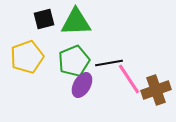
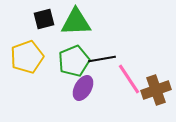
black line: moved 7 px left, 4 px up
purple ellipse: moved 1 px right, 3 px down
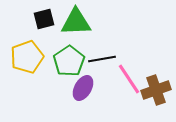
green pentagon: moved 5 px left; rotated 12 degrees counterclockwise
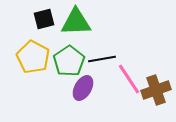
yellow pentagon: moved 6 px right; rotated 24 degrees counterclockwise
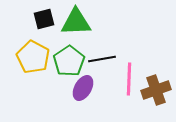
pink line: rotated 36 degrees clockwise
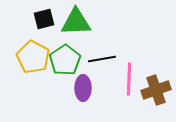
green pentagon: moved 4 px left, 1 px up
purple ellipse: rotated 30 degrees counterclockwise
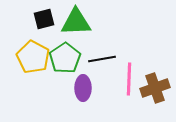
green pentagon: moved 2 px up
brown cross: moved 1 px left, 2 px up
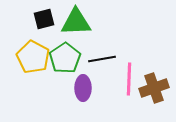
brown cross: moved 1 px left
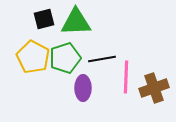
green pentagon: rotated 16 degrees clockwise
pink line: moved 3 px left, 2 px up
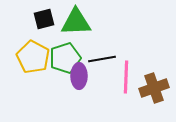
purple ellipse: moved 4 px left, 12 px up
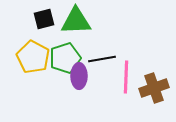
green triangle: moved 1 px up
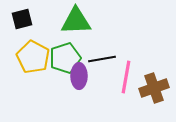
black square: moved 22 px left
pink line: rotated 8 degrees clockwise
